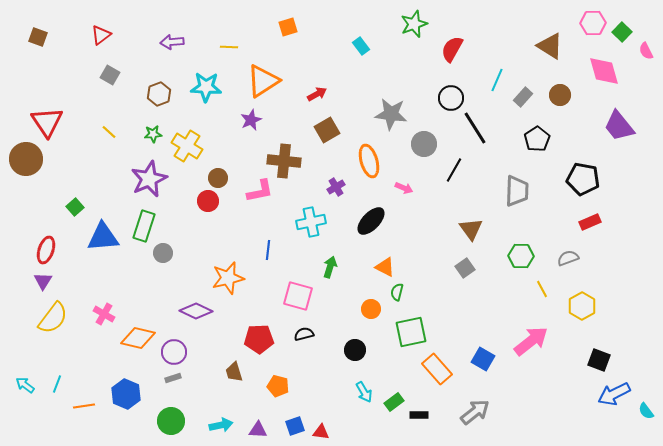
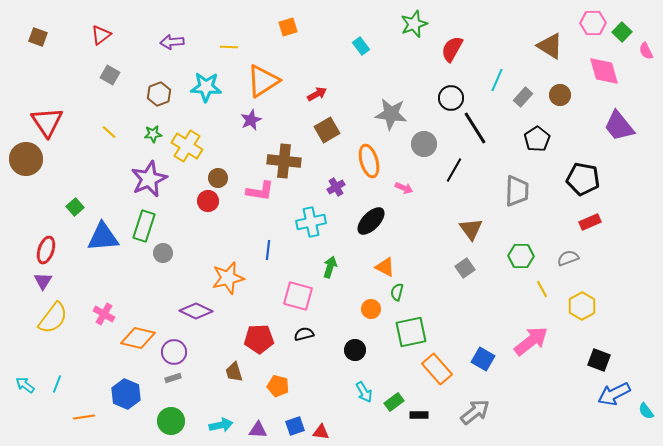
pink L-shape at (260, 191): rotated 20 degrees clockwise
orange line at (84, 406): moved 11 px down
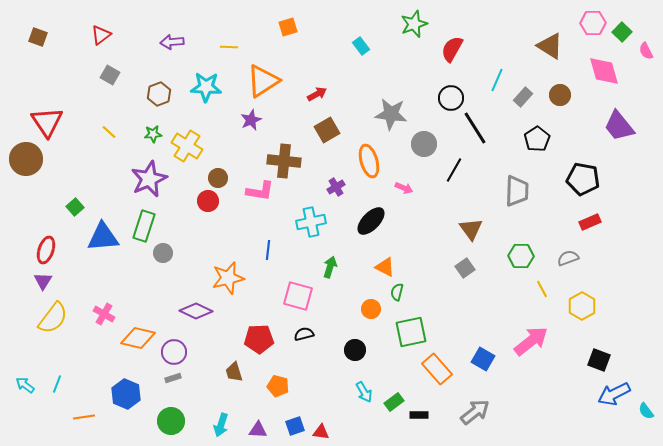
cyan arrow at (221, 425): rotated 120 degrees clockwise
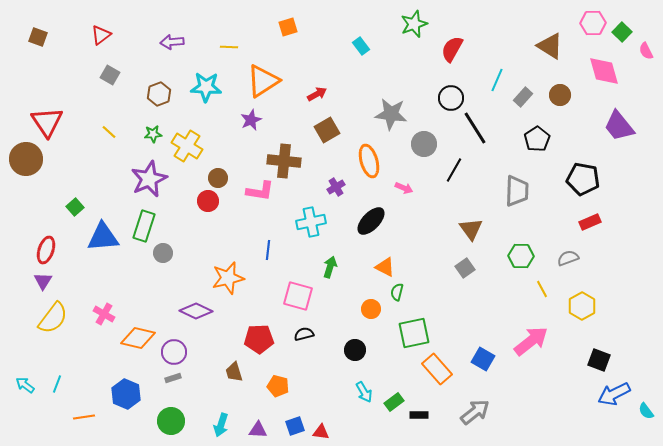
green square at (411, 332): moved 3 px right, 1 px down
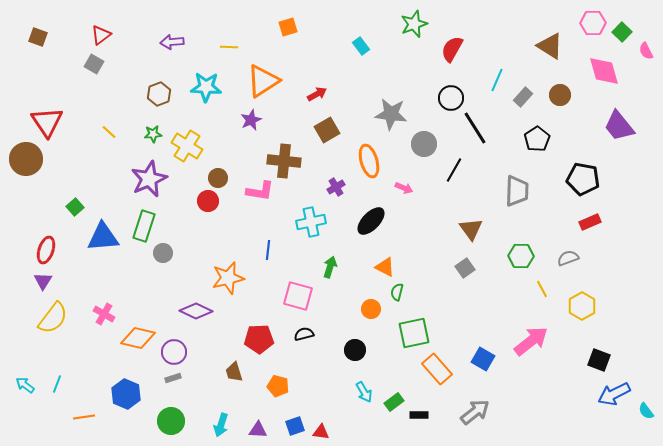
gray square at (110, 75): moved 16 px left, 11 px up
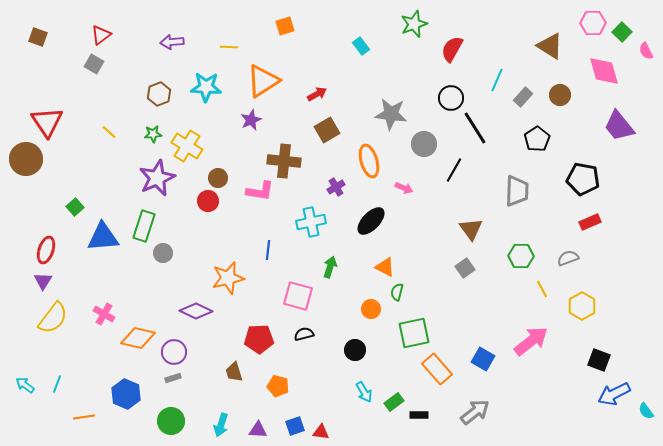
orange square at (288, 27): moved 3 px left, 1 px up
purple star at (149, 179): moved 8 px right, 1 px up
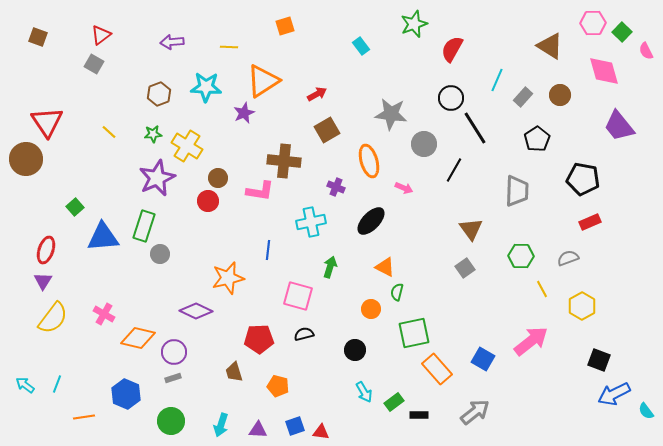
purple star at (251, 120): moved 7 px left, 7 px up
purple cross at (336, 187): rotated 36 degrees counterclockwise
gray circle at (163, 253): moved 3 px left, 1 px down
